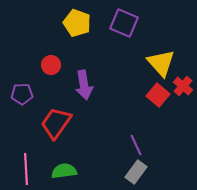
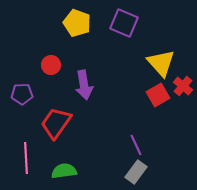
red square: rotated 20 degrees clockwise
pink line: moved 11 px up
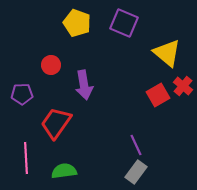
yellow triangle: moved 6 px right, 10 px up; rotated 8 degrees counterclockwise
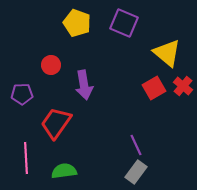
red square: moved 4 px left, 7 px up
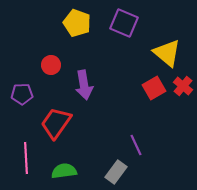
gray rectangle: moved 20 px left
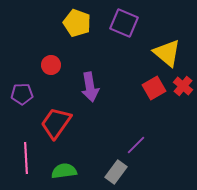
purple arrow: moved 6 px right, 2 px down
purple line: rotated 70 degrees clockwise
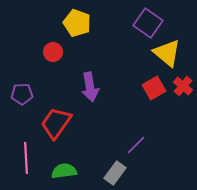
purple square: moved 24 px right; rotated 12 degrees clockwise
red circle: moved 2 px right, 13 px up
gray rectangle: moved 1 px left, 1 px down
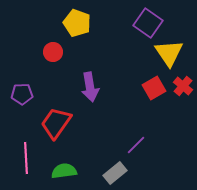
yellow triangle: moved 2 px right; rotated 16 degrees clockwise
gray rectangle: rotated 15 degrees clockwise
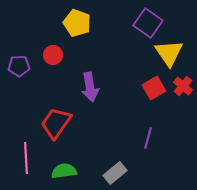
red circle: moved 3 px down
purple pentagon: moved 3 px left, 28 px up
purple line: moved 12 px right, 7 px up; rotated 30 degrees counterclockwise
